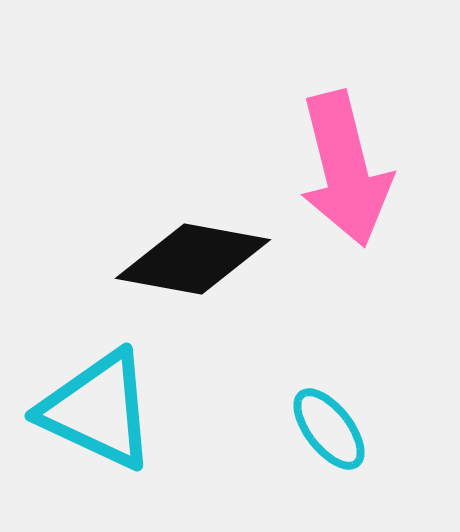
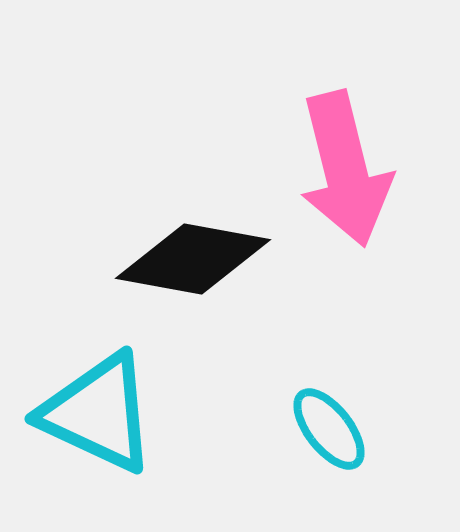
cyan triangle: moved 3 px down
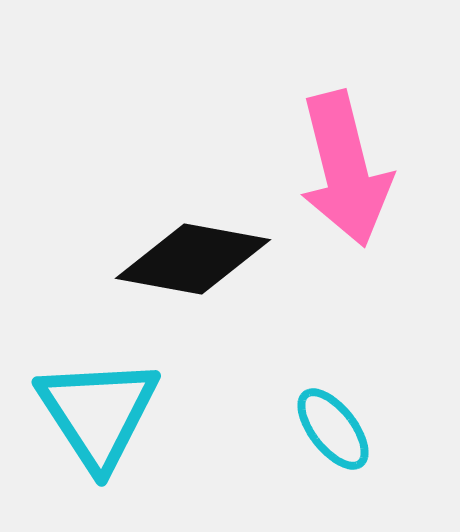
cyan triangle: rotated 32 degrees clockwise
cyan ellipse: moved 4 px right
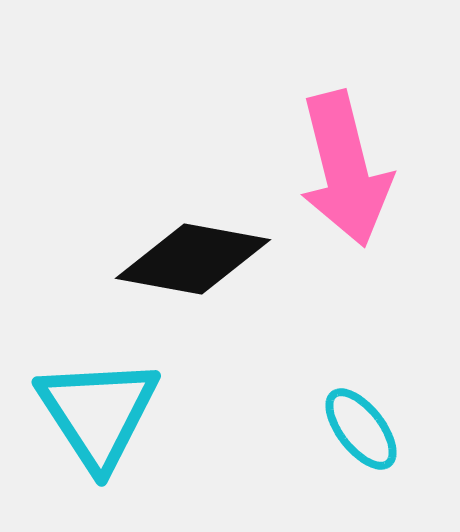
cyan ellipse: moved 28 px right
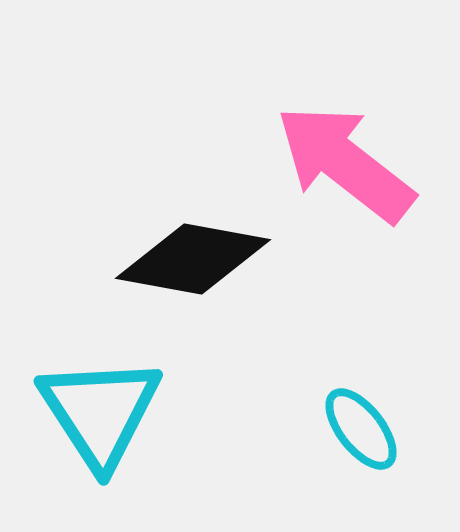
pink arrow: moved 6 px up; rotated 142 degrees clockwise
cyan triangle: moved 2 px right, 1 px up
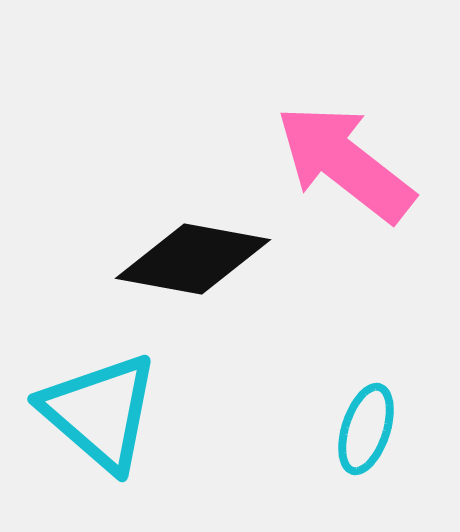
cyan triangle: rotated 16 degrees counterclockwise
cyan ellipse: moved 5 px right; rotated 56 degrees clockwise
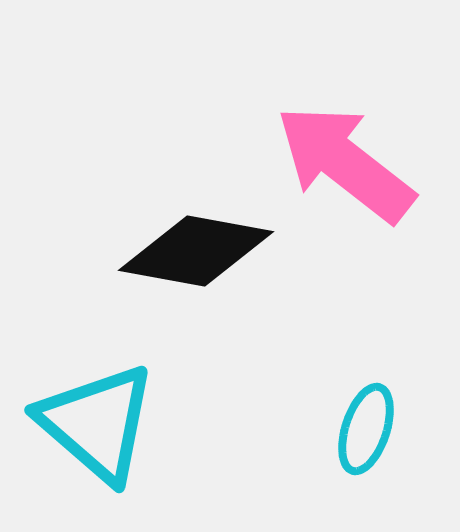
black diamond: moved 3 px right, 8 px up
cyan triangle: moved 3 px left, 11 px down
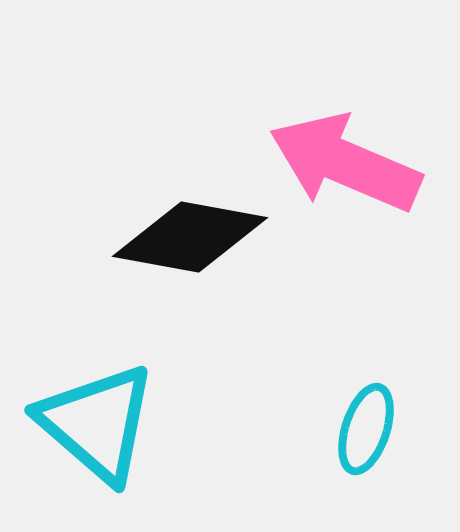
pink arrow: rotated 15 degrees counterclockwise
black diamond: moved 6 px left, 14 px up
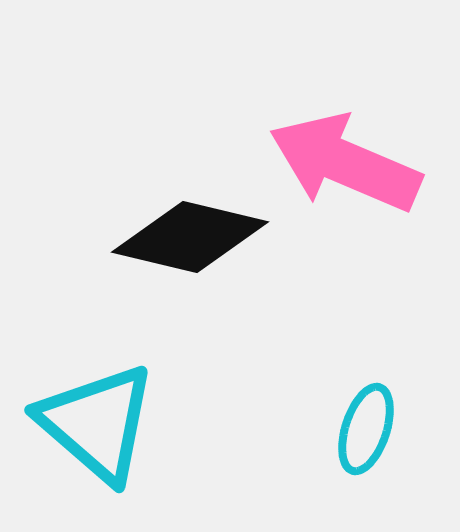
black diamond: rotated 3 degrees clockwise
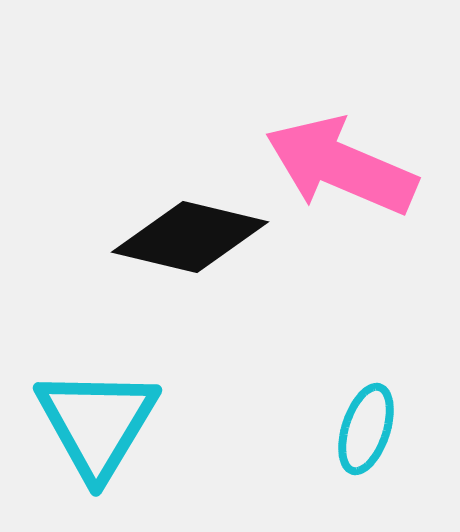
pink arrow: moved 4 px left, 3 px down
cyan triangle: rotated 20 degrees clockwise
